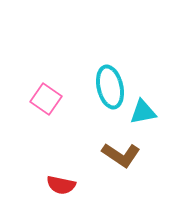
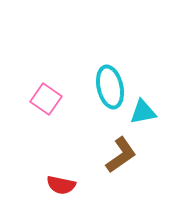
brown L-shape: rotated 69 degrees counterclockwise
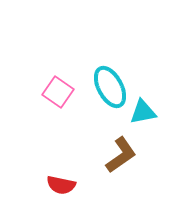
cyan ellipse: rotated 15 degrees counterclockwise
pink square: moved 12 px right, 7 px up
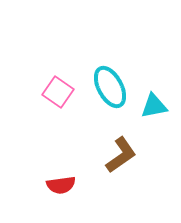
cyan triangle: moved 11 px right, 6 px up
red semicircle: rotated 20 degrees counterclockwise
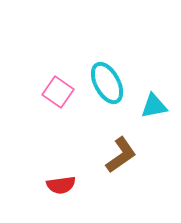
cyan ellipse: moved 3 px left, 4 px up
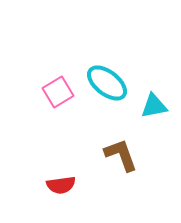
cyan ellipse: rotated 24 degrees counterclockwise
pink square: rotated 24 degrees clockwise
brown L-shape: rotated 75 degrees counterclockwise
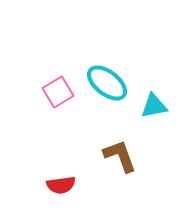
brown L-shape: moved 1 px left, 1 px down
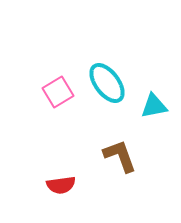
cyan ellipse: rotated 15 degrees clockwise
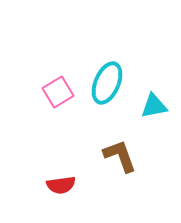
cyan ellipse: rotated 60 degrees clockwise
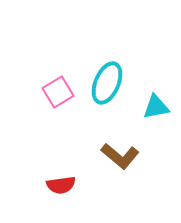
cyan triangle: moved 2 px right, 1 px down
brown L-shape: rotated 150 degrees clockwise
